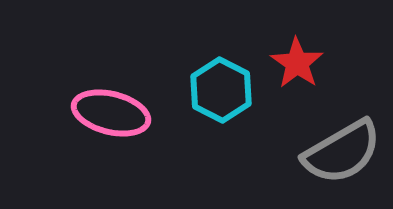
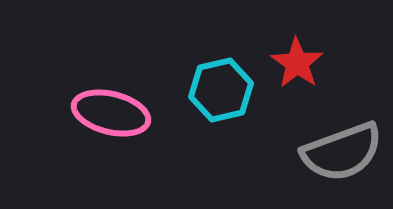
cyan hexagon: rotated 20 degrees clockwise
gray semicircle: rotated 10 degrees clockwise
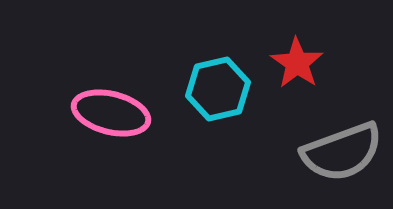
cyan hexagon: moved 3 px left, 1 px up
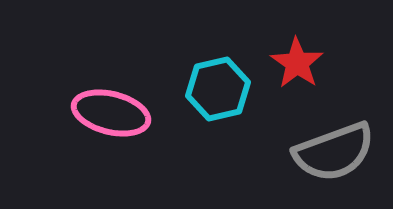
gray semicircle: moved 8 px left
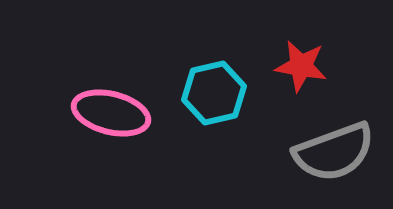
red star: moved 4 px right, 3 px down; rotated 24 degrees counterclockwise
cyan hexagon: moved 4 px left, 4 px down
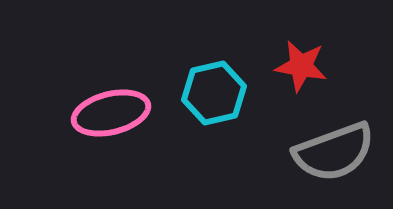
pink ellipse: rotated 28 degrees counterclockwise
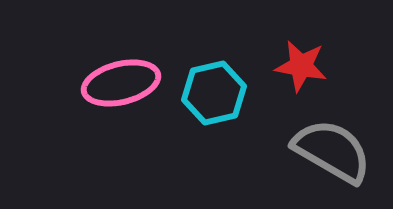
pink ellipse: moved 10 px right, 30 px up
gray semicircle: moved 2 px left, 1 px up; rotated 130 degrees counterclockwise
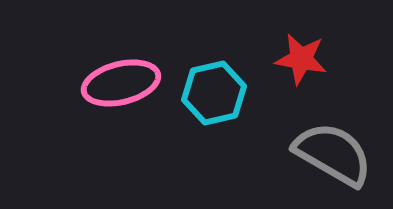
red star: moved 7 px up
gray semicircle: moved 1 px right, 3 px down
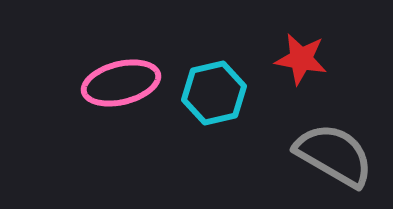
gray semicircle: moved 1 px right, 1 px down
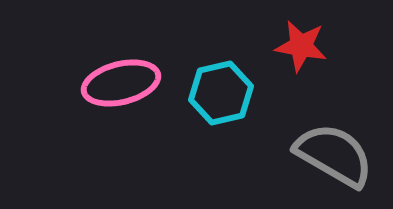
red star: moved 13 px up
cyan hexagon: moved 7 px right
